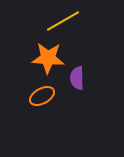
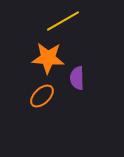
orange ellipse: rotated 15 degrees counterclockwise
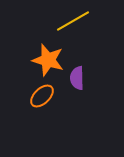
yellow line: moved 10 px right
orange star: moved 2 px down; rotated 12 degrees clockwise
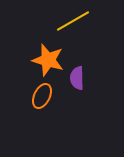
orange ellipse: rotated 20 degrees counterclockwise
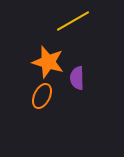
orange star: moved 2 px down
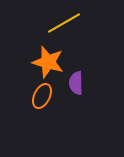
yellow line: moved 9 px left, 2 px down
purple semicircle: moved 1 px left, 5 px down
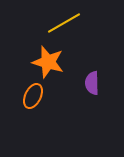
purple semicircle: moved 16 px right
orange ellipse: moved 9 px left
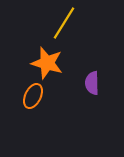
yellow line: rotated 28 degrees counterclockwise
orange star: moved 1 px left, 1 px down
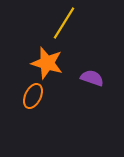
purple semicircle: moved 5 px up; rotated 110 degrees clockwise
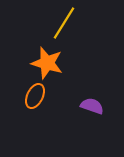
purple semicircle: moved 28 px down
orange ellipse: moved 2 px right
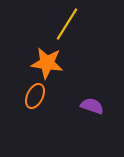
yellow line: moved 3 px right, 1 px down
orange star: rotated 8 degrees counterclockwise
